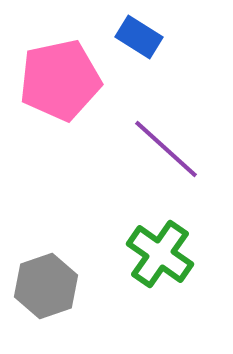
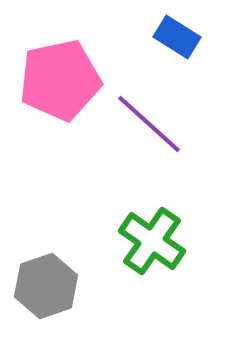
blue rectangle: moved 38 px right
purple line: moved 17 px left, 25 px up
green cross: moved 8 px left, 13 px up
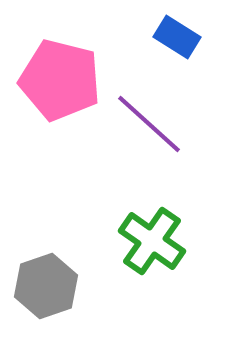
pink pentagon: rotated 26 degrees clockwise
